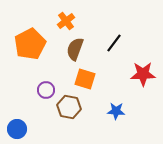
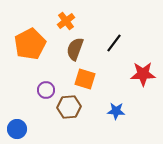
brown hexagon: rotated 15 degrees counterclockwise
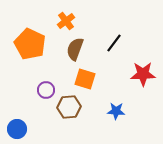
orange pentagon: rotated 20 degrees counterclockwise
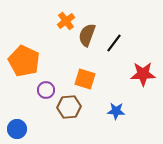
orange pentagon: moved 6 px left, 17 px down
brown semicircle: moved 12 px right, 14 px up
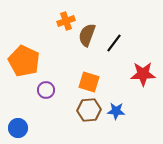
orange cross: rotated 18 degrees clockwise
orange square: moved 4 px right, 3 px down
brown hexagon: moved 20 px right, 3 px down
blue circle: moved 1 px right, 1 px up
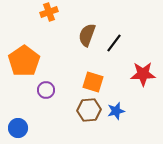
orange cross: moved 17 px left, 9 px up
orange pentagon: rotated 12 degrees clockwise
orange square: moved 4 px right
blue star: rotated 18 degrees counterclockwise
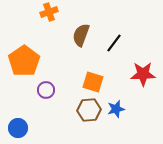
brown semicircle: moved 6 px left
blue star: moved 2 px up
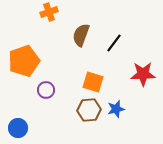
orange pentagon: rotated 16 degrees clockwise
